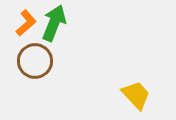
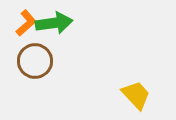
green arrow: rotated 60 degrees clockwise
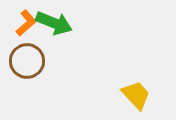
green arrow: rotated 30 degrees clockwise
brown circle: moved 8 px left
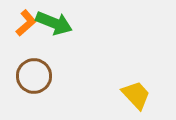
brown circle: moved 7 px right, 15 px down
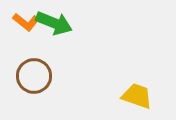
orange L-shape: moved 1 px up; rotated 80 degrees clockwise
yellow trapezoid: moved 1 px right, 1 px down; rotated 28 degrees counterclockwise
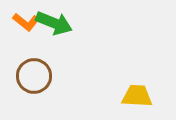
yellow trapezoid: rotated 16 degrees counterclockwise
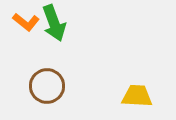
green arrow: rotated 48 degrees clockwise
brown circle: moved 13 px right, 10 px down
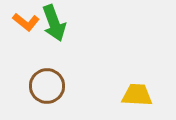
yellow trapezoid: moved 1 px up
